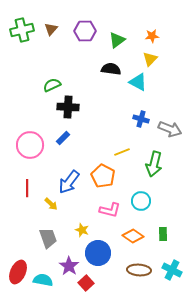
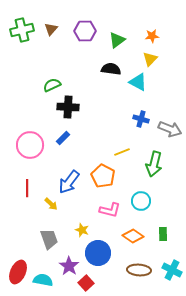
gray trapezoid: moved 1 px right, 1 px down
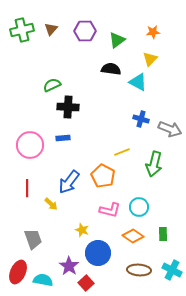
orange star: moved 1 px right, 4 px up
blue rectangle: rotated 40 degrees clockwise
cyan circle: moved 2 px left, 6 px down
gray trapezoid: moved 16 px left
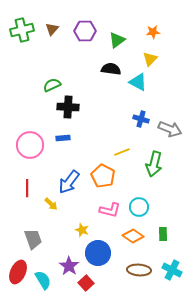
brown triangle: moved 1 px right
cyan semicircle: rotated 48 degrees clockwise
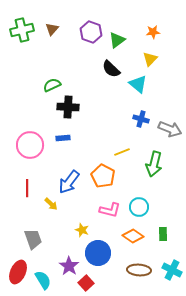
purple hexagon: moved 6 px right, 1 px down; rotated 20 degrees clockwise
black semicircle: rotated 144 degrees counterclockwise
cyan triangle: moved 2 px down; rotated 12 degrees clockwise
